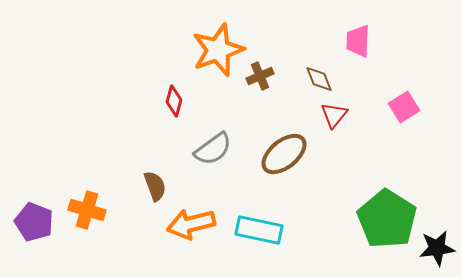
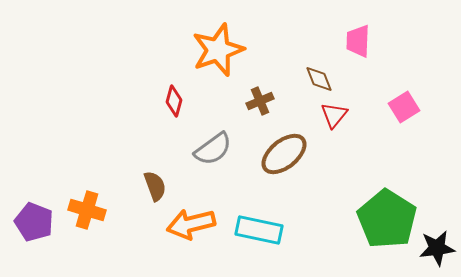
brown cross: moved 25 px down
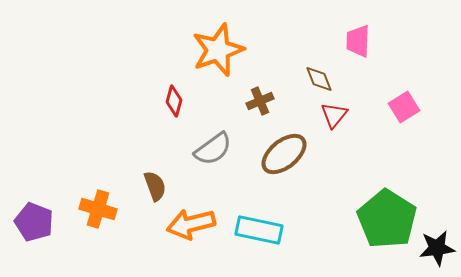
orange cross: moved 11 px right, 1 px up
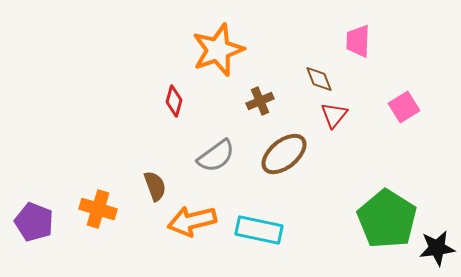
gray semicircle: moved 3 px right, 7 px down
orange arrow: moved 1 px right, 3 px up
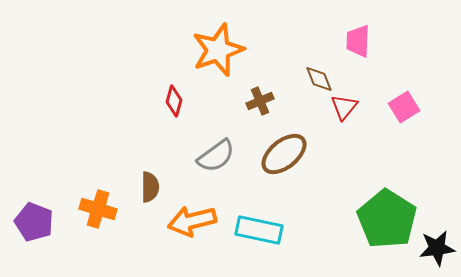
red triangle: moved 10 px right, 8 px up
brown semicircle: moved 5 px left, 1 px down; rotated 20 degrees clockwise
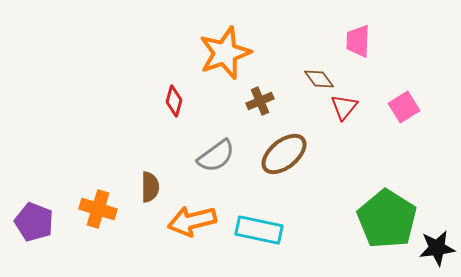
orange star: moved 7 px right, 3 px down
brown diamond: rotated 16 degrees counterclockwise
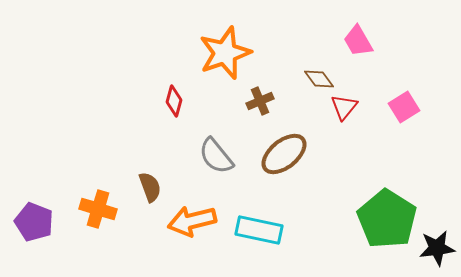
pink trapezoid: rotated 32 degrees counterclockwise
gray semicircle: rotated 87 degrees clockwise
brown semicircle: rotated 20 degrees counterclockwise
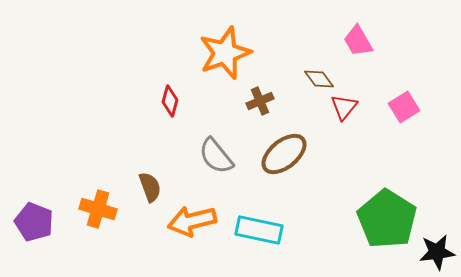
red diamond: moved 4 px left
black star: moved 4 px down
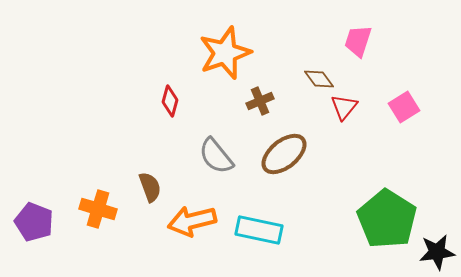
pink trapezoid: rotated 48 degrees clockwise
